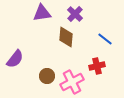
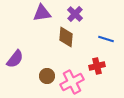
blue line: moved 1 px right; rotated 21 degrees counterclockwise
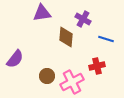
purple cross: moved 8 px right, 5 px down; rotated 14 degrees counterclockwise
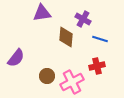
blue line: moved 6 px left
purple semicircle: moved 1 px right, 1 px up
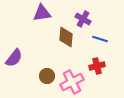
purple semicircle: moved 2 px left
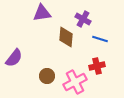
pink cross: moved 3 px right
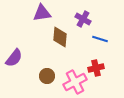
brown diamond: moved 6 px left
red cross: moved 1 px left, 2 px down
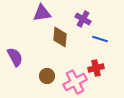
purple semicircle: moved 1 px right, 1 px up; rotated 66 degrees counterclockwise
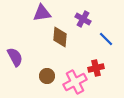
blue line: moved 6 px right; rotated 28 degrees clockwise
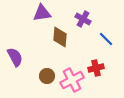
pink cross: moved 3 px left, 2 px up
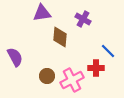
blue line: moved 2 px right, 12 px down
red cross: rotated 14 degrees clockwise
